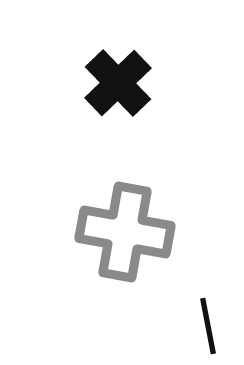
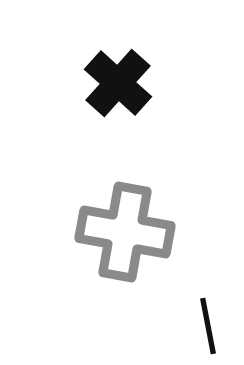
black cross: rotated 4 degrees counterclockwise
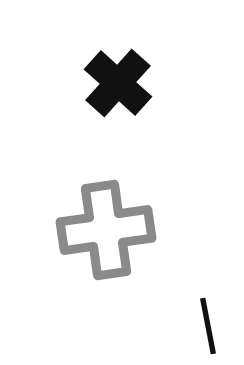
gray cross: moved 19 px left, 2 px up; rotated 18 degrees counterclockwise
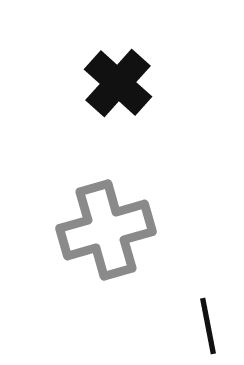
gray cross: rotated 8 degrees counterclockwise
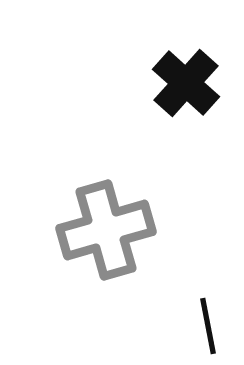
black cross: moved 68 px right
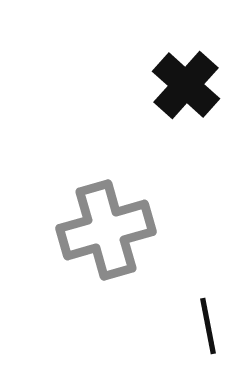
black cross: moved 2 px down
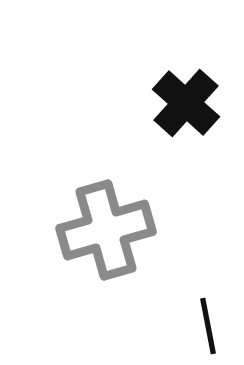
black cross: moved 18 px down
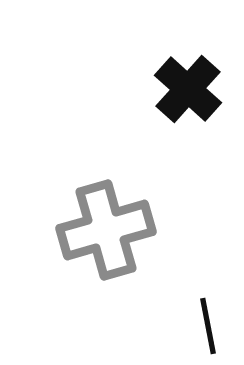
black cross: moved 2 px right, 14 px up
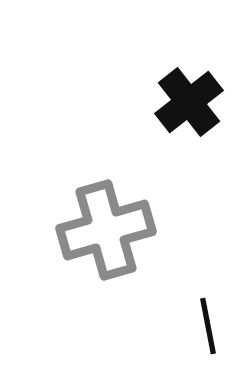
black cross: moved 1 px right, 13 px down; rotated 10 degrees clockwise
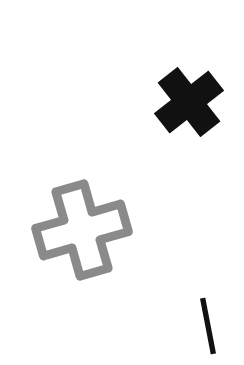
gray cross: moved 24 px left
